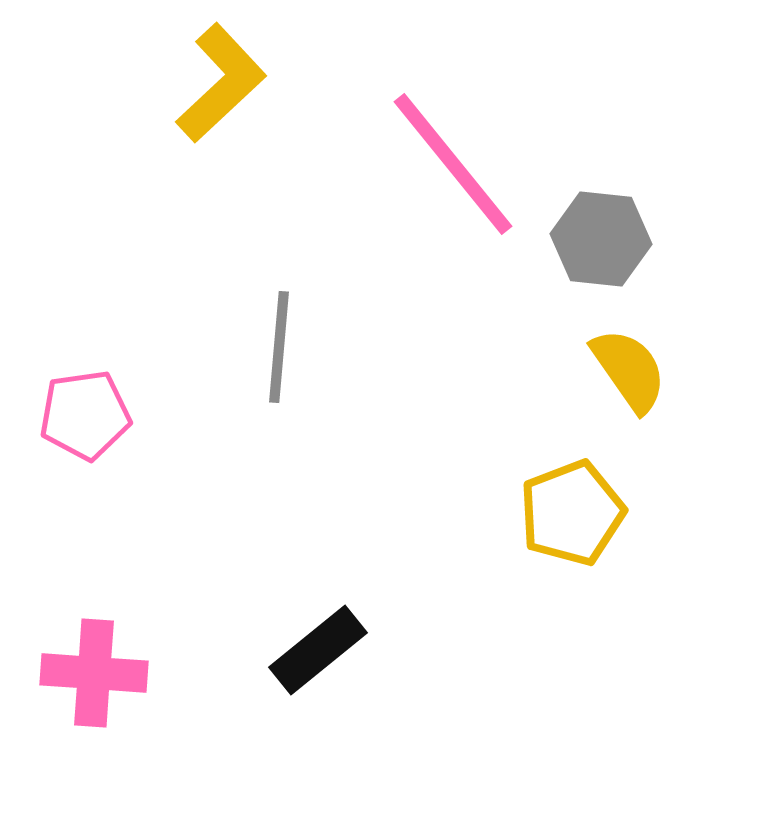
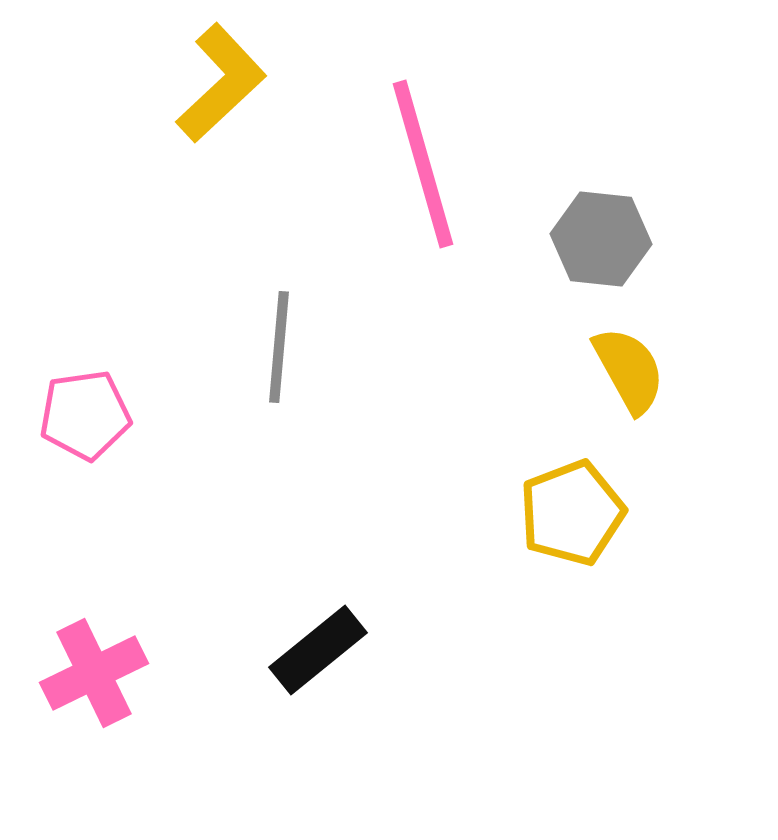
pink line: moved 30 px left; rotated 23 degrees clockwise
yellow semicircle: rotated 6 degrees clockwise
pink cross: rotated 30 degrees counterclockwise
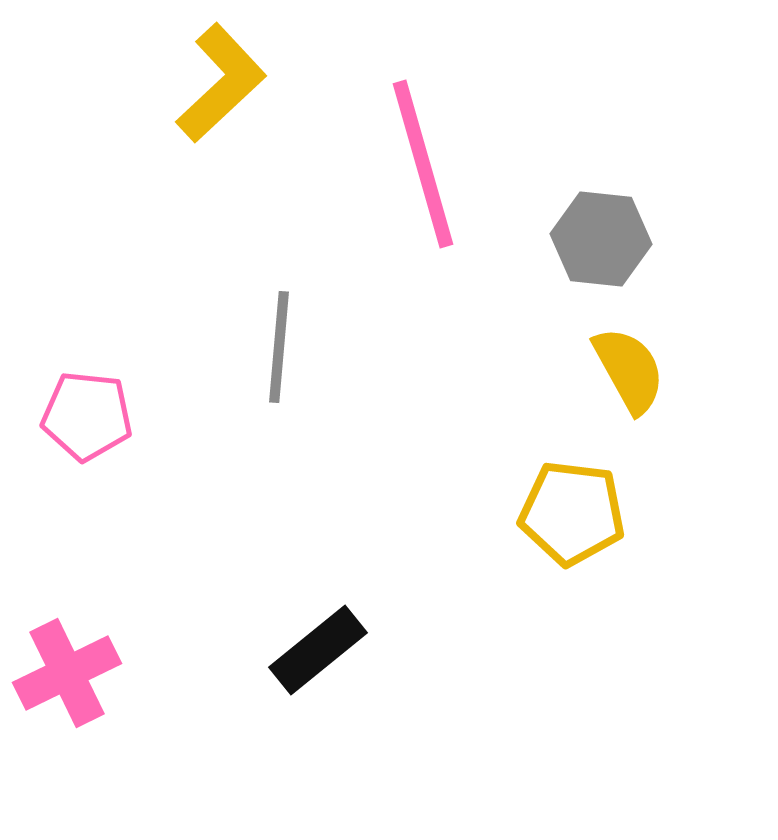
pink pentagon: moved 2 px right, 1 px down; rotated 14 degrees clockwise
yellow pentagon: rotated 28 degrees clockwise
pink cross: moved 27 px left
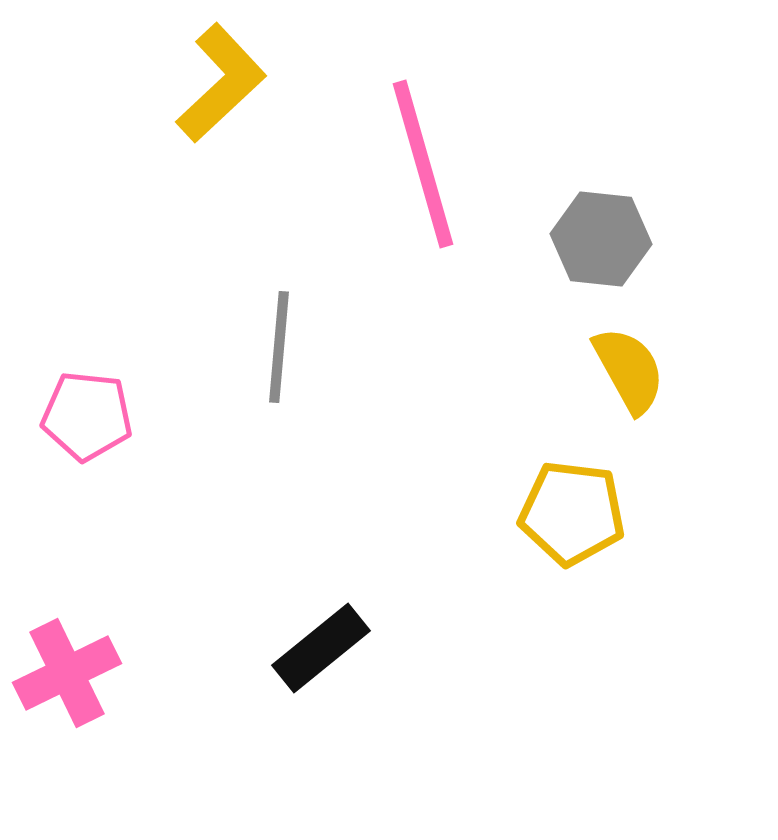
black rectangle: moved 3 px right, 2 px up
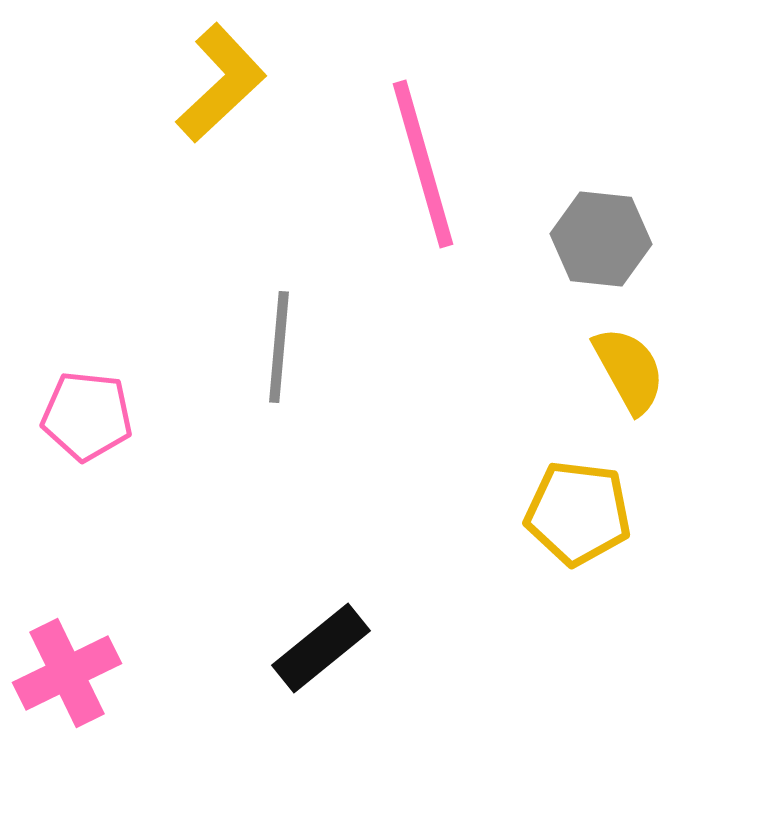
yellow pentagon: moved 6 px right
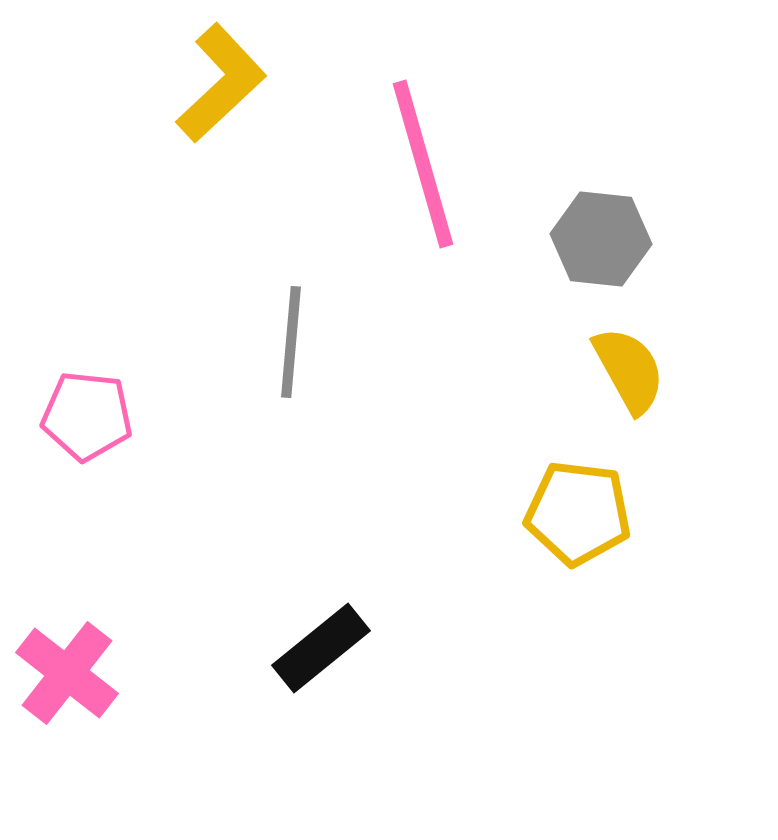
gray line: moved 12 px right, 5 px up
pink cross: rotated 26 degrees counterclockwise
